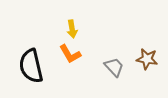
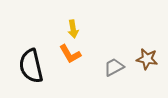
yellow arrow: moved 1 px right
gray trapezoid: rotated 75 degrees counterclockwise
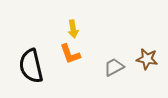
orange L-shape: rotated 10 degrees clockwise
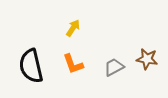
yellow arrow: moved 1 px up; rotated 138 degrees counterclockwise
orange L-shape: moved 3 px right, 10 px down
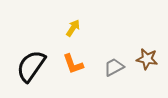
black semicircle: rotated 48 degrees clockwise
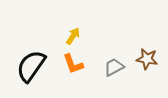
yellow arrow: moved 8 px down
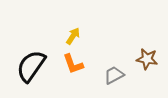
gray trapezoid: moved 8 px down
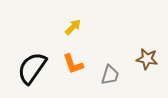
yellow arrow: moved 9 px up; rotated 12 degrees clockwise
black semicircle: moved 1 px right, 2 px down
gray trapezoid: moved 4 px left; rotated 135 degrees clockwise
